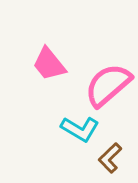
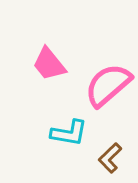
cyan L-shape: moved 11 px left, 4 px down; rotated 21 degrees counterclockwise
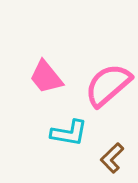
pink trapezoid: moved 3 px left, 13 px down
brown L-shape: moved 2 px right
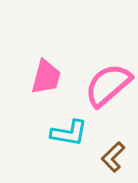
pink trapezoid: rotated 126 degrees counterclockwise
brown L-shape: moved 1 px right, 1 px up
